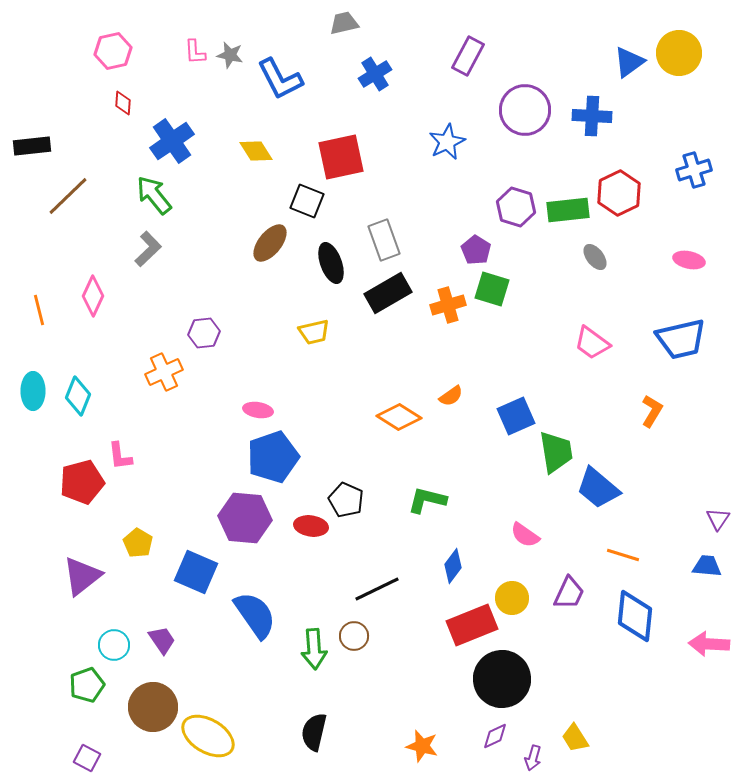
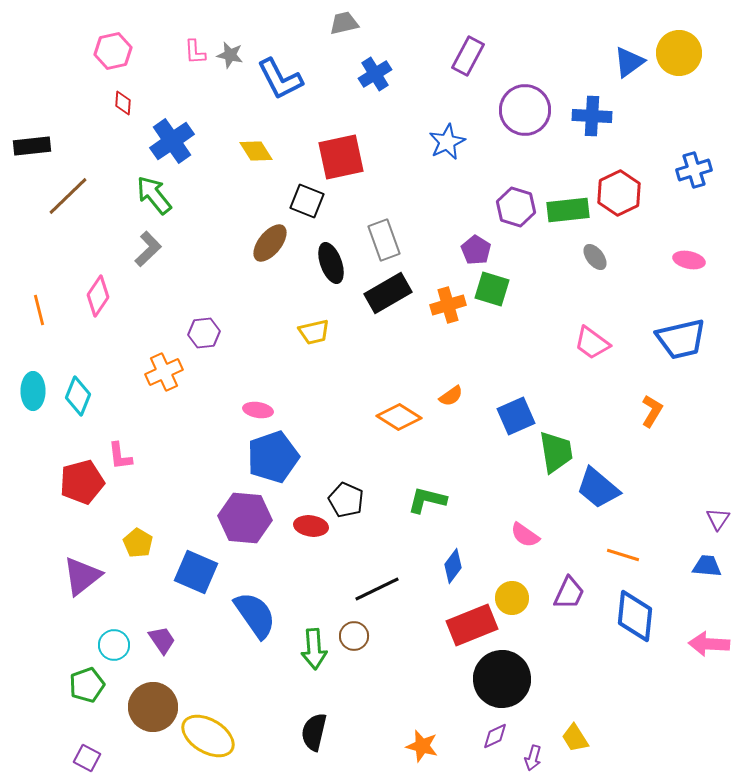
pink diamond at (93, 296): moved 5 px right; rotated 9 degrees clockwise
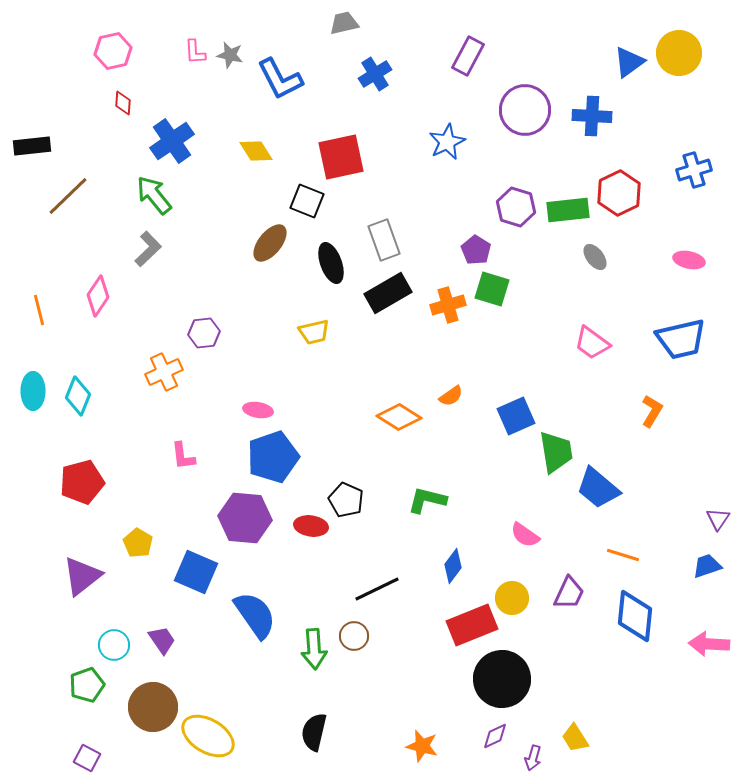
pink L-shape at (120, 456): moved 63 px right
blue trapezoid at (707, 566): rotated 24 degrees counterclockwise
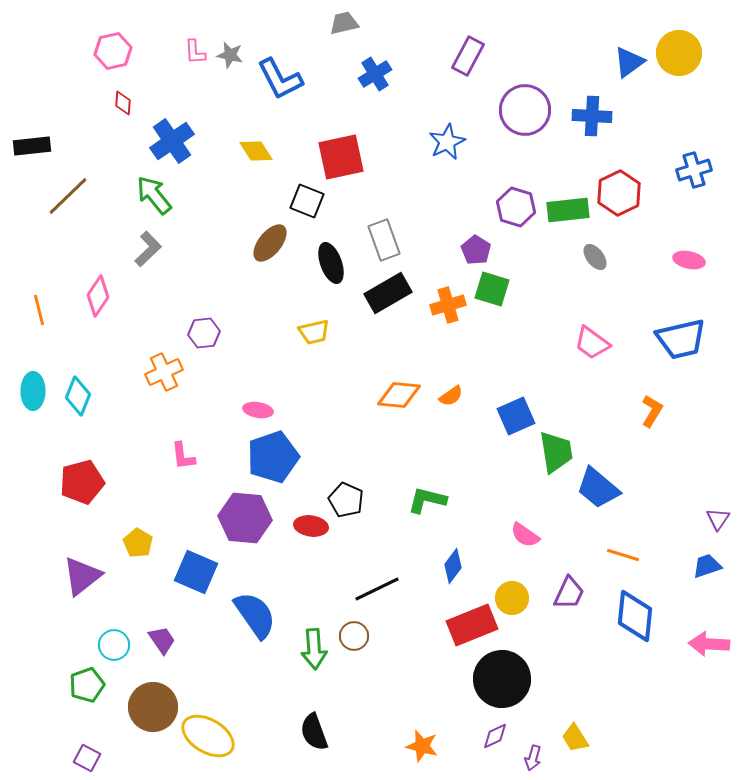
orange diamond at (399, 417): moved 22 px up; rotated 27 degrees counterclockwise
black semicircle at (314, 732): rotated 33 degrees counterclockwise
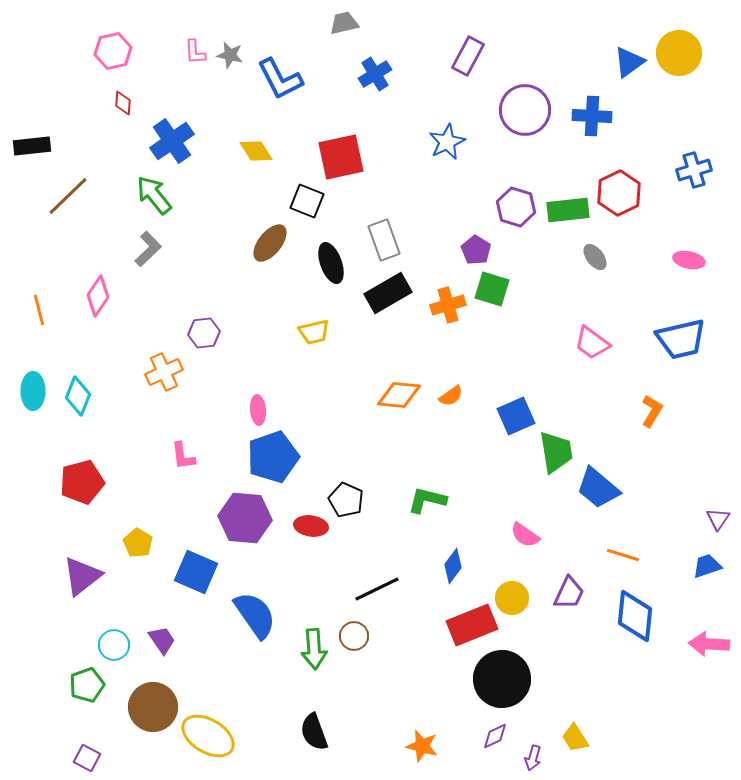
pink ellipse at (258, 410): rotated 76 degrees clockwise
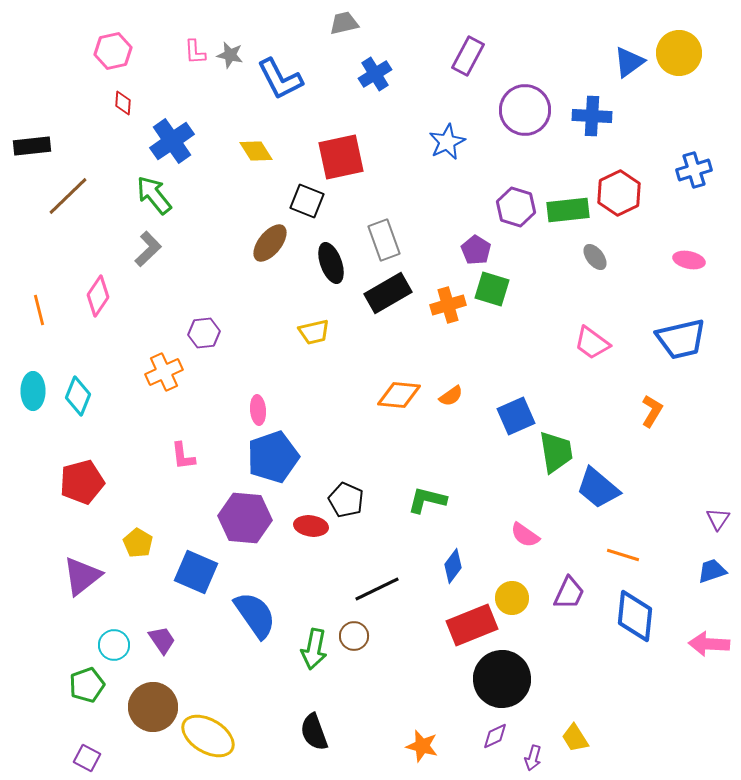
blue trapezoid at (707, 566): moved 5 px right, 5 px down
green arrow at (314, 649): rotated 15 degrees clockwise
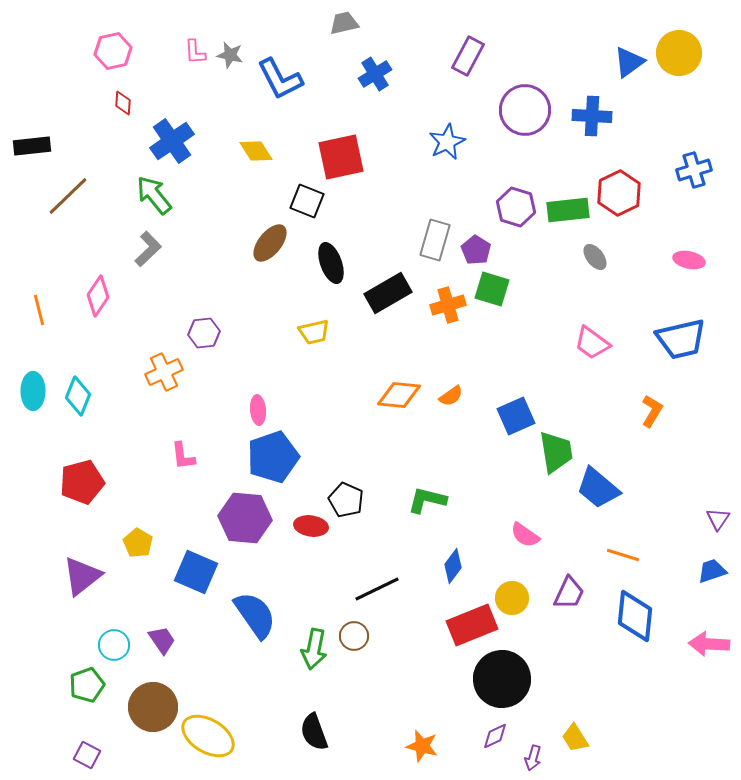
gray rectangle at (384, 240): moved 51 px right; rotated 36 degrees clockwise
purple square at (87, 758): moved 3 px up
